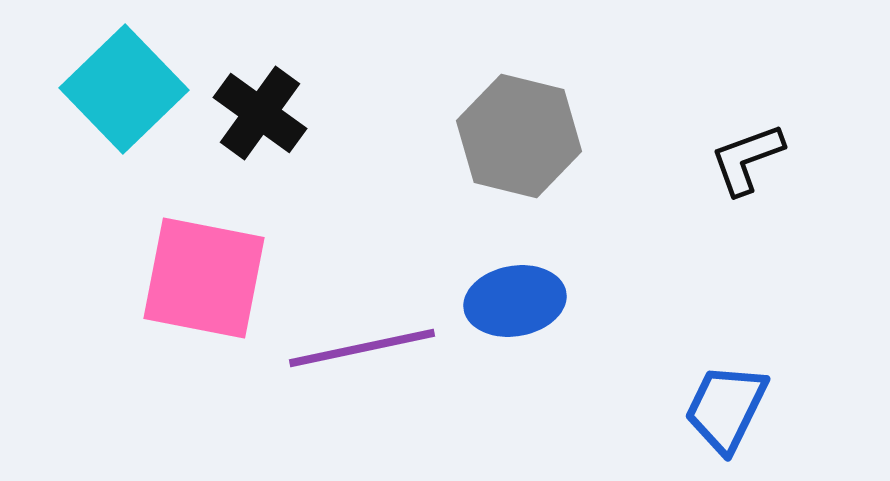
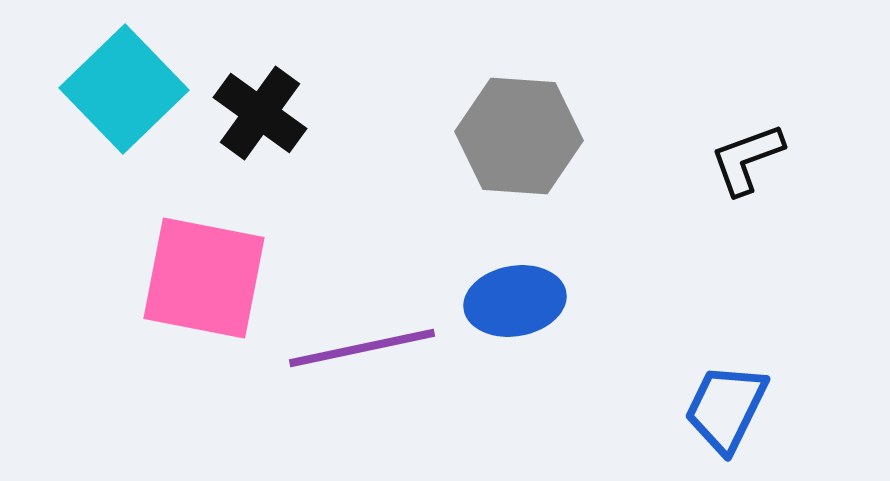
gray hexagon: rotated 10 degrees counterclockwise
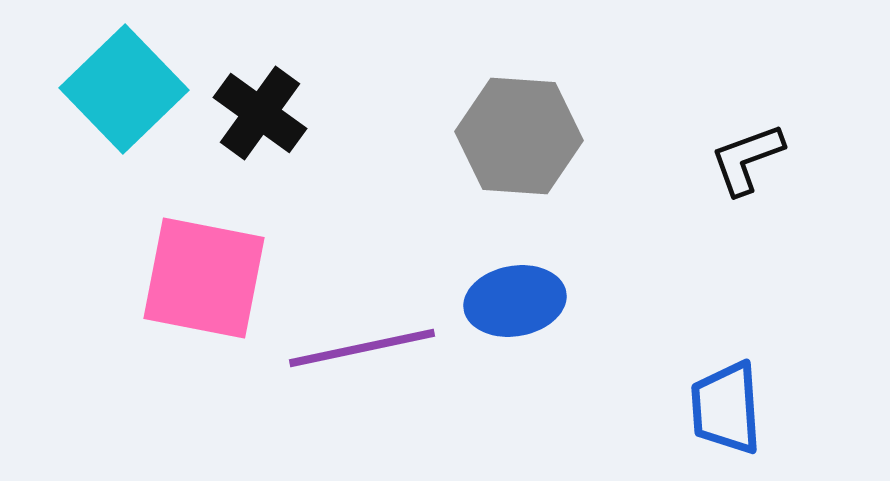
blue trapezoid: rotated 30 degrees counterclockwise
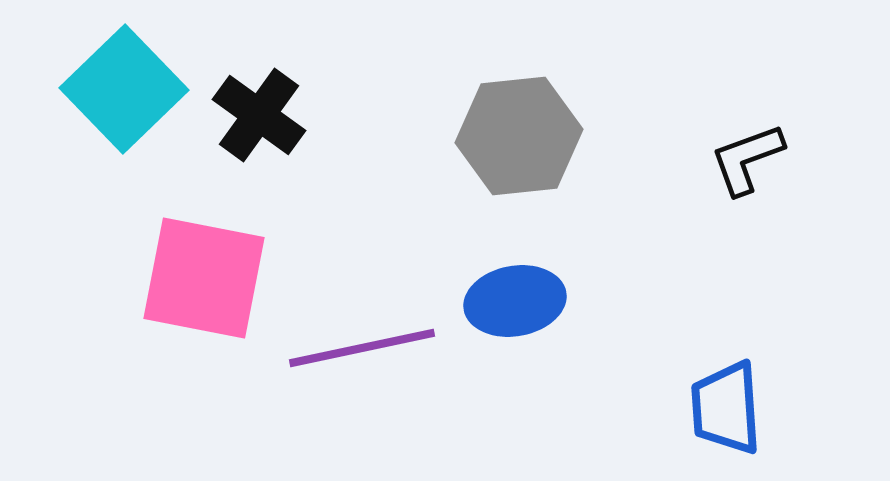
black cross: moved 1 px left, 2 px down
gray hexagon: rotated 10 degrees counterclockwise
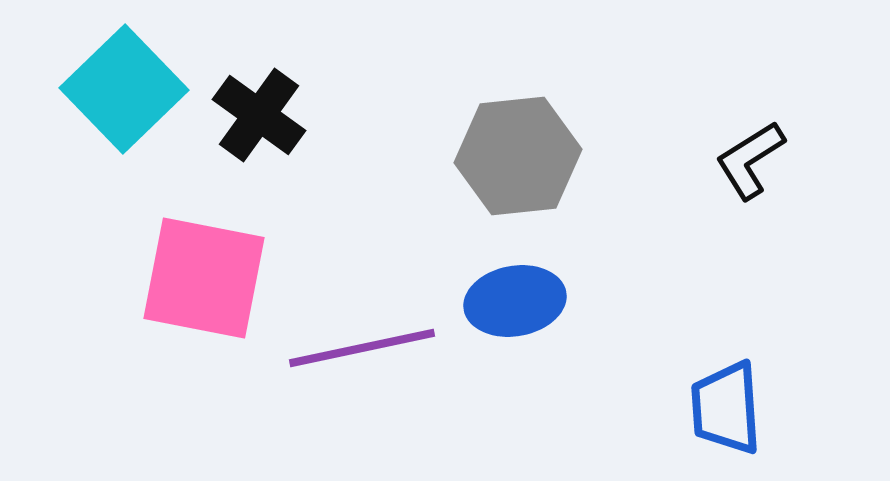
gray hexagon: moved 1 px left, 20 px down
black L-shape: moved 3 px right, 1 px down; rotated 12 degrees counterclockwise
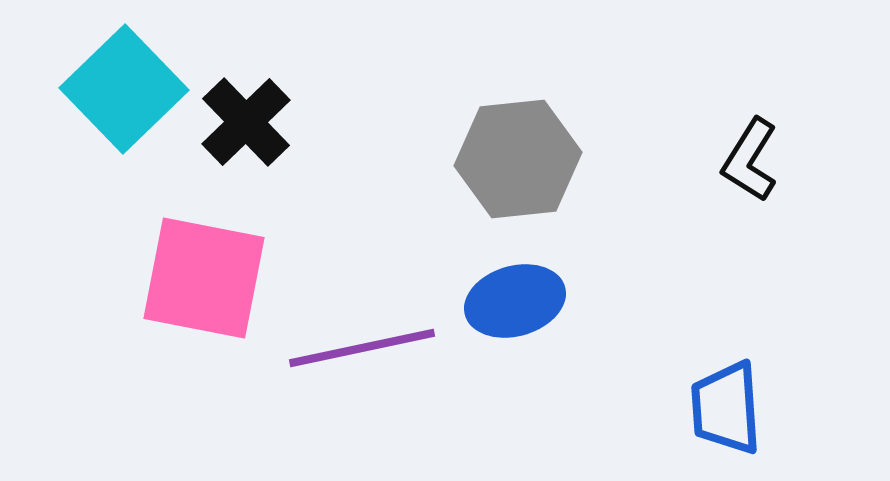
black cross: moved 13 px left, 7 px down; rotated 10 degrees clockwise
gray hexagon: moved 3 px down
black L-shape: rotated 26 degrees counterclockwise
blue ellipse: rotated 6 degrees counterclockwise
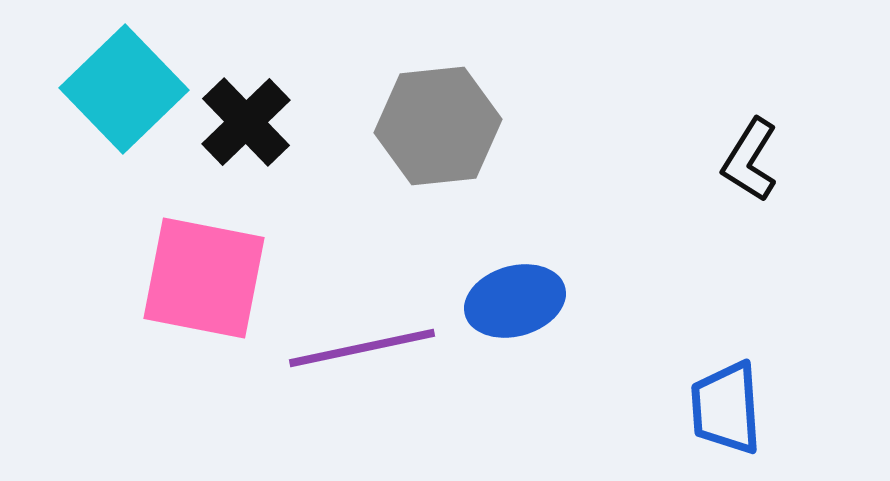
gray hexagon: moved 80 px left, 33 px up
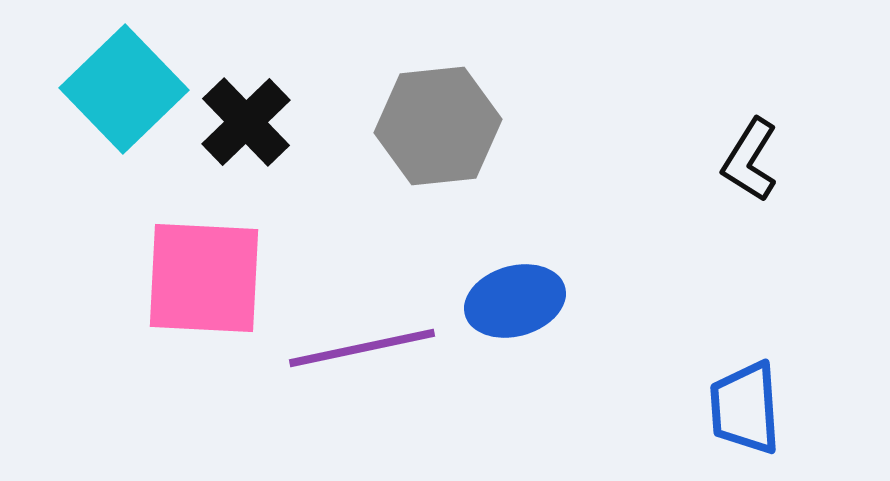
pink square: rotated 8 degrees counterclockwise
blue trapezoid: moved 19 px right
